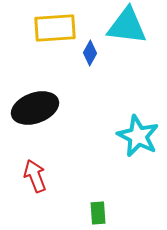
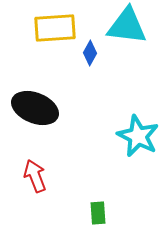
black ellipse: rotated 42 degrees clockwise
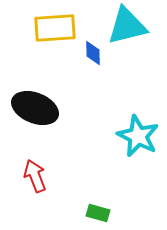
cyan triangle: rotated 21 degrees counterclockwise
blue diamond: moved 3 px right; rotated 30 degrees counterclockwise
green rectangle: rotated 70 degrees counterclockwise
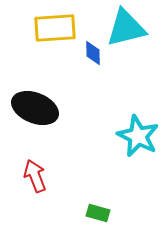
cyan triangle: moved 1 px left, 2 px down
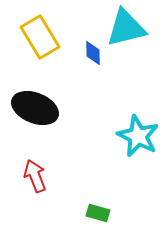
yellow rectangle: moved 15 px left, 9 px down; rotated 63 degrees clockwise
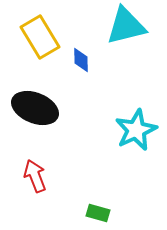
cyan triangle: moved 2 px up
blue diamond: moved 12 px left, 7 px down
cyan star: moved 2 px left, 6 px up; rotated 21 degrees clockwise
